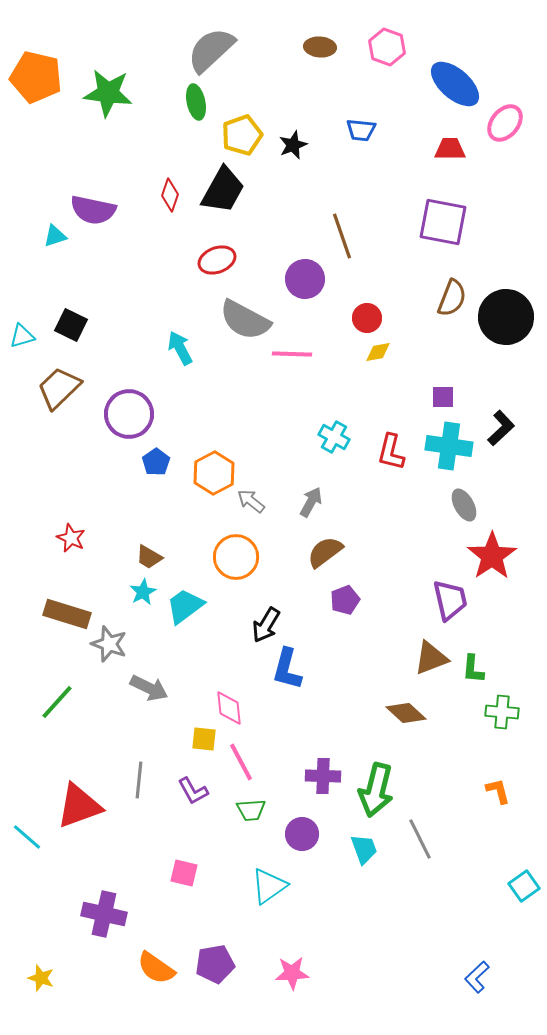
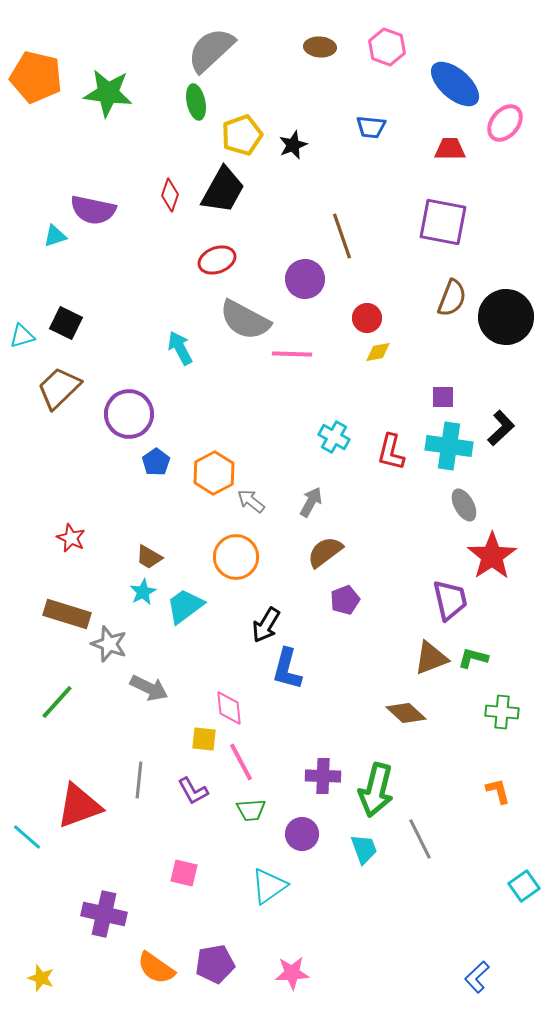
blue trapezoid at (361, 130): moved 10 px right, 3 px up
black square at (71, 325): moved 5 px left, 2 px up
green L-shape at (473, 669): moved 11 px up; rotated 100 degrees clockwise
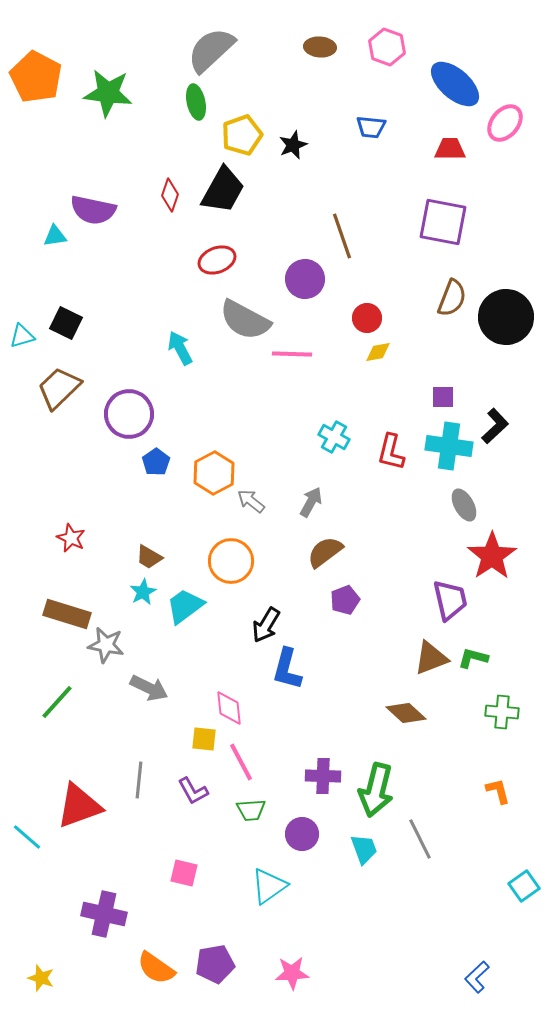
orange pentagon at (36, 77): rotated 15 degrees clockwise
cyan triangle at (55, 236): rotated 10 degrees clockwise
black L-shape at (501, 428): moved 6 px left, 2 px up
orange circle at (236, 557): moved 5 px left, 4 px down
gray star at (109, 644): moved 3 px left, 1 px down; rotated 9 degrees counterclockwise
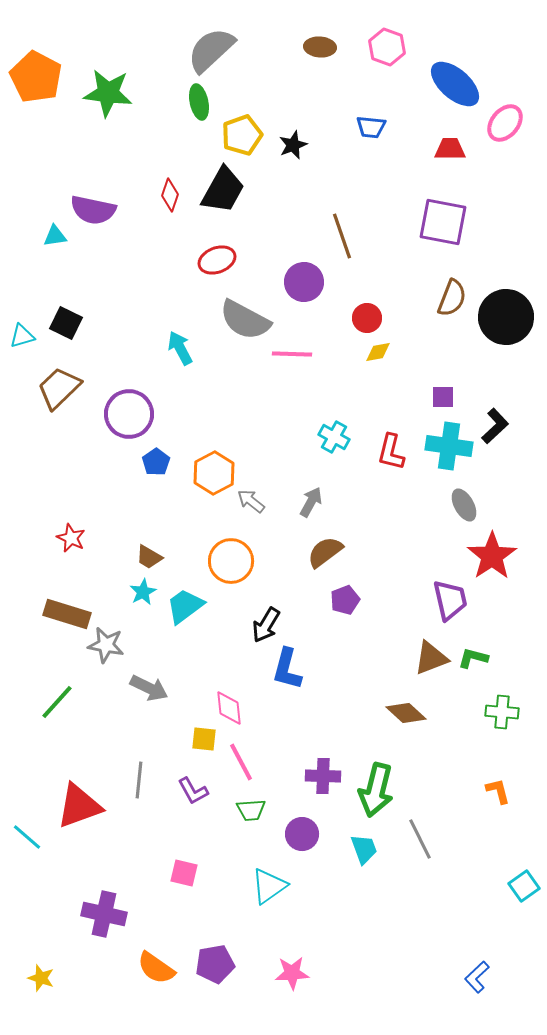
green ellipse at (196, 102): moved 3 px right
purple circle at (305, 279): moved 1 px left, 3 px down
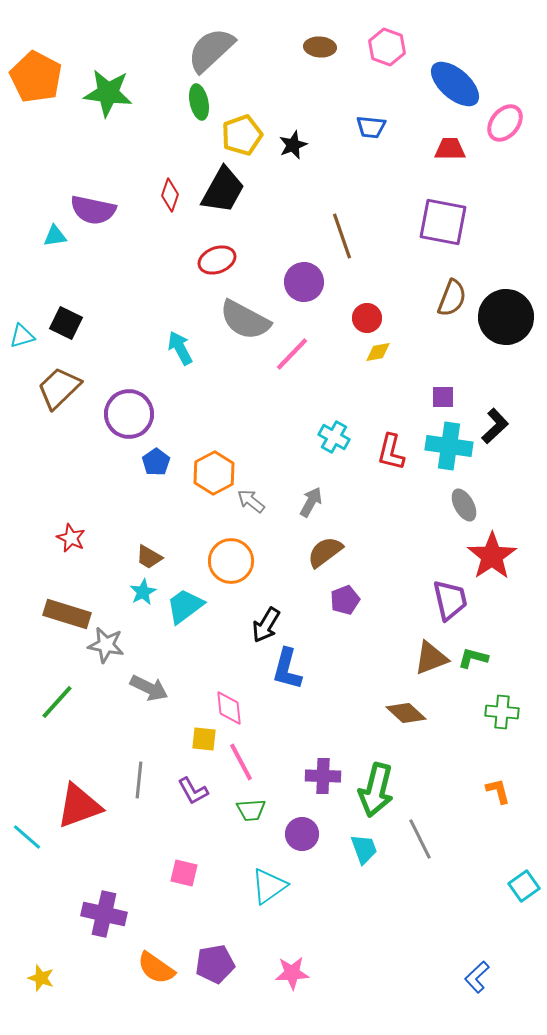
pink line at (292, 354): rotated 48 degrees counterclockwise
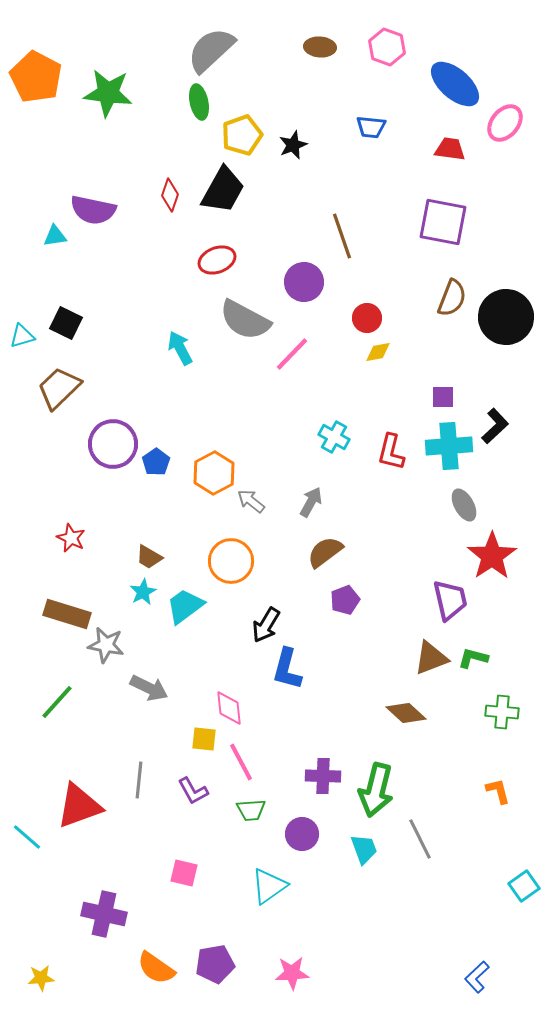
red trapezoid at (450, 149): rotated 8 degrees clockwise
purple circle at (129, 414): moved 16 px left, 30 px down
cyan cross at (449, 446): rotated 12 degrees counterclockwise
yellow star at (41, 978): rotated 24 degrees counterclockwise
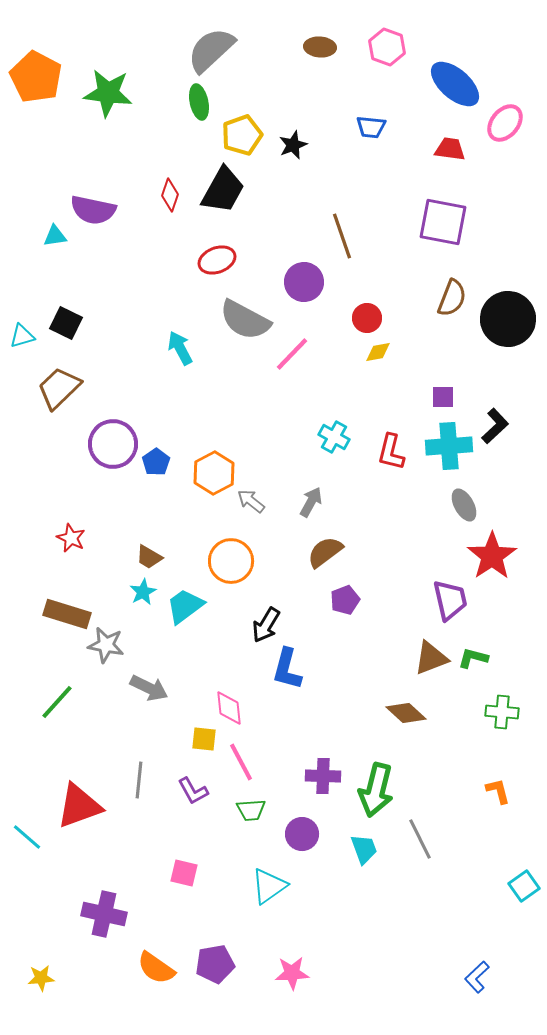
black circle at (506, 317): moved 2 px right, 2 px down
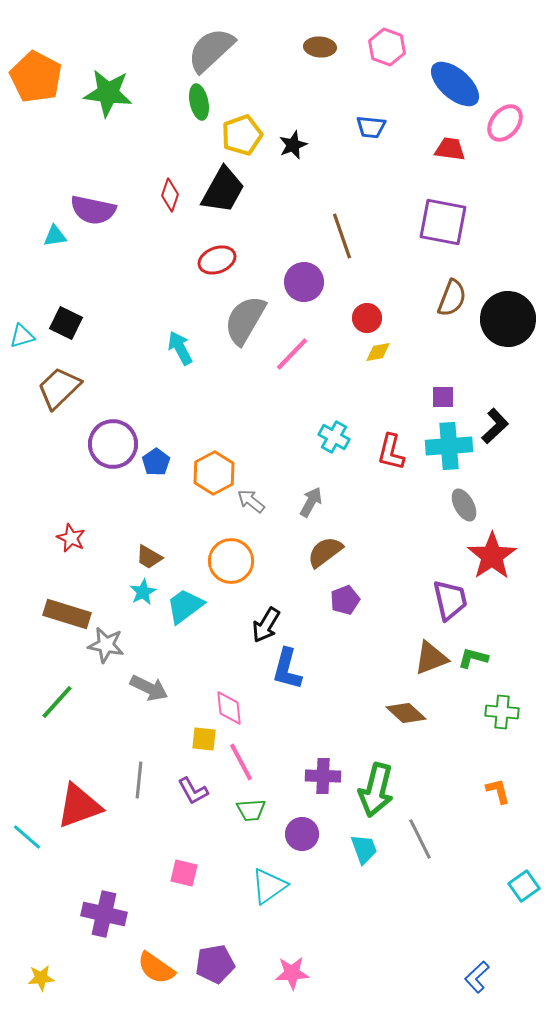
gray semicircle at (245, 320): rotated 92 degrees clockwise
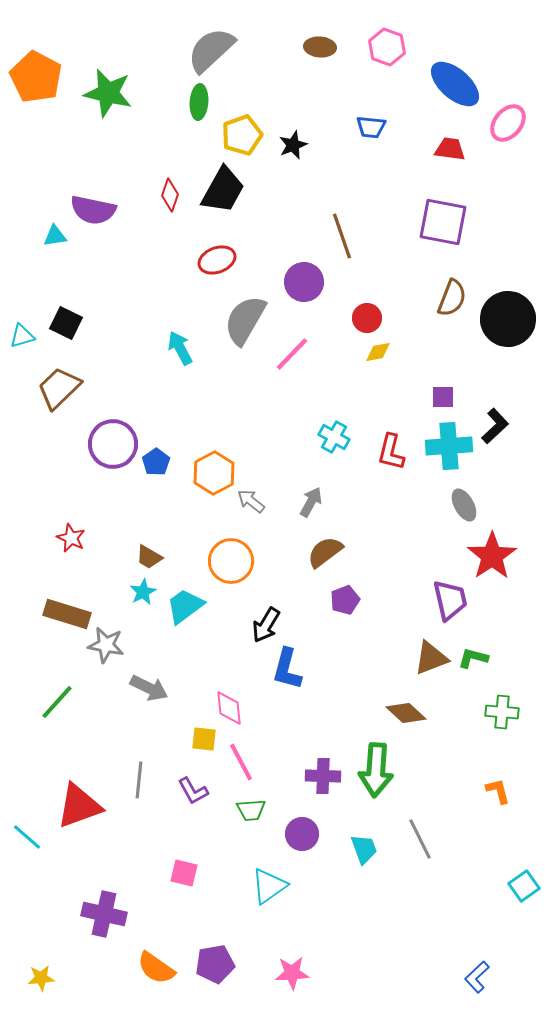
green star at (108, 93): rotated 6 degrees clockwise
green ellipse at (199, 102): rotated 16 degrees clockwise
pink ellipse at (505, 123): moved 3 px right
green arrow at (376, 790): moved 20 px up; rotated 10 degrees counterclockwise
